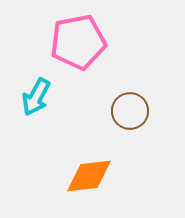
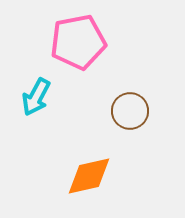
orange diamond: rotated 6 degrees counterclockwise
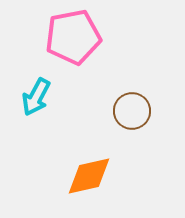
pink pentagon: moved 5 px left, 5 px up
brown circle: moved 2 px right
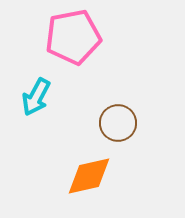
brown circle: moved 14 px left, 12 px down
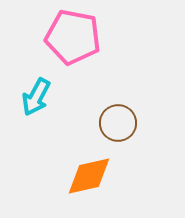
pink pentagon: rotated 22 degrees clockwise
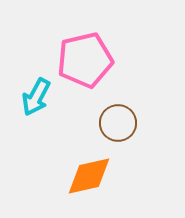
pink pentagon: moved 12 px right, 23 px down; rotated 24 degrees counterclockwise
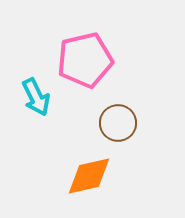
cyan arrow: rotated 54 degrees counterclockwise
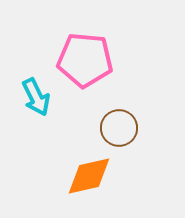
pink pentagon: rotated 18 degrees clockwise
brown circle: moved 1 px right, 5 px down
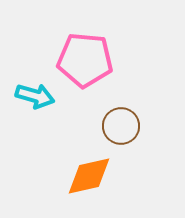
cyan arrow: moved 1 px left, 1 px up; rotated 48 degrees counterclockwise
brown circle: moved 2 px right, 2 px up
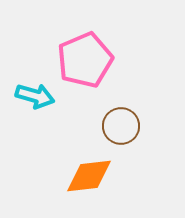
pink pentagon: rotated 28 degrees counterclockwise
orange diamond: rotated 6 degrees clockwise
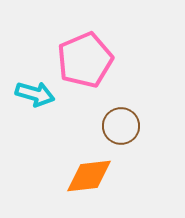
cyan arrow: moved 2 px up
